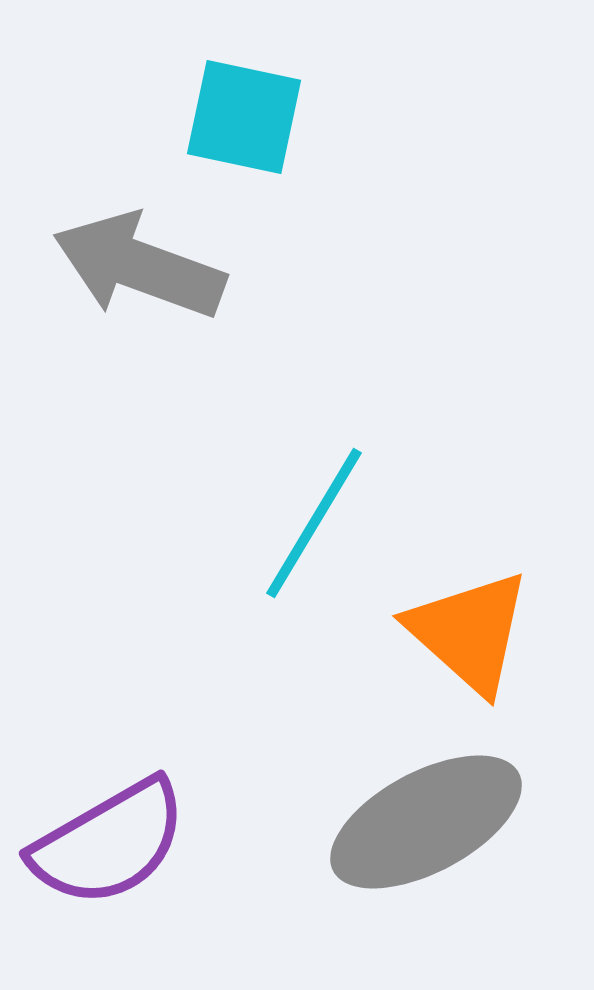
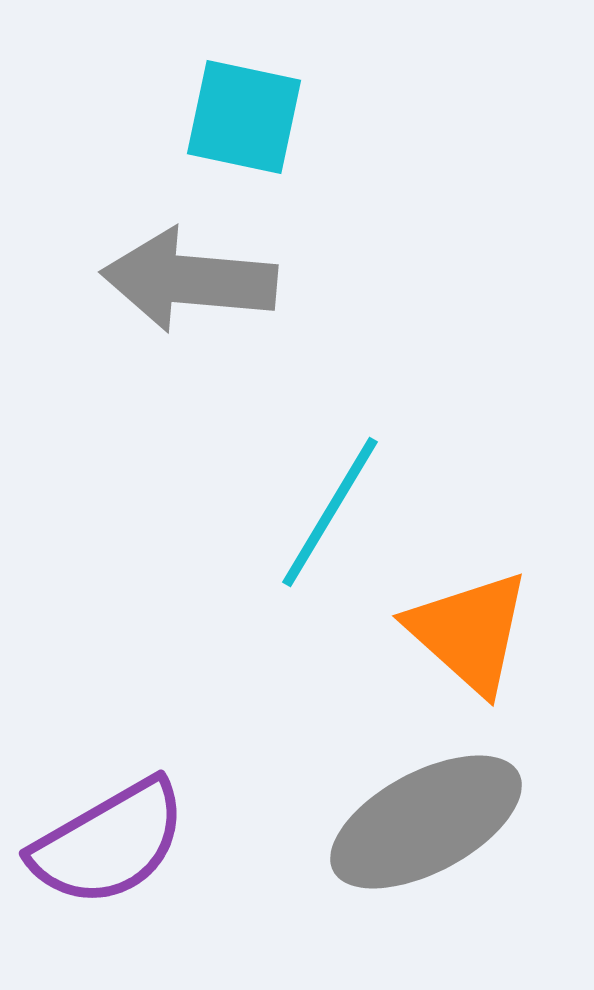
gray arrow: moved 50 px right, 14 px down; rotated 15 degrees counterclockwise
cyan line: moved 16 px right, 11 px up
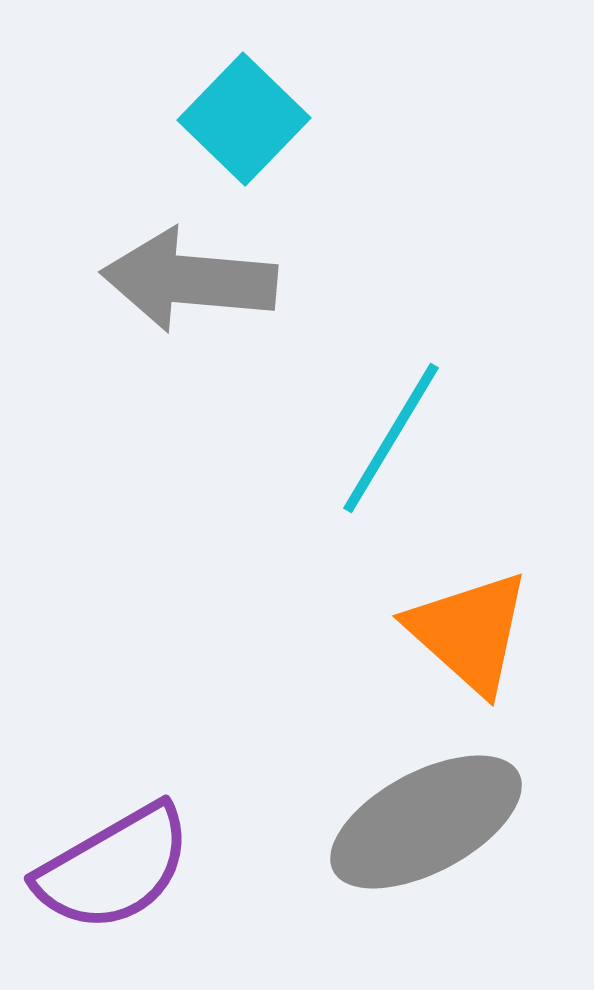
cyan square: moved 2 px down; rotated 32 degrees clockwise
cyan line: moved 61 px right, 74 px up
purple semicircle: moved 5 px right, 25 px down
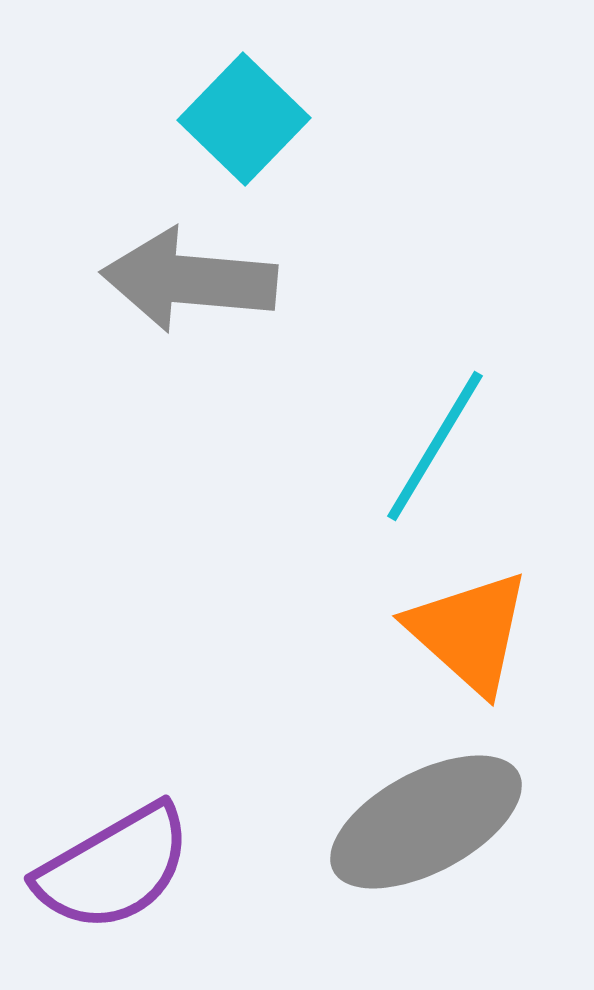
cyan line: moved 44 px right, 8 px down
